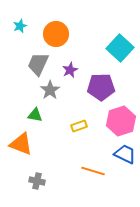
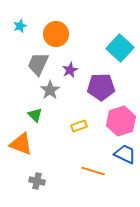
green triangle: rotated 35 degrees clockwise
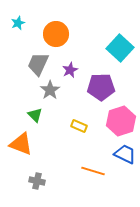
cyan star: moved 2 px left, 3 px up
yellow rectangle: rotated 42 degrees clockwise
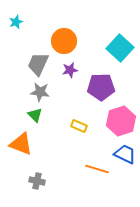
cyan star: moved 2 px left, 1 px up
orange circle: moved 8 px right, 7 px down
purple star: rotated 14 degrees clockwise
gray star: moved 10 px left, 2 px down; rotated 30 degrees counterclockwise
orange line: moved 4 px right, 2 px up
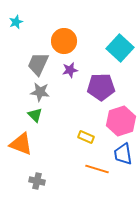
yellow rectangle: moved 7 px right, 11 px down
blue trapezoid: moved 2 px left; rotated 125 degrees counterclockwise
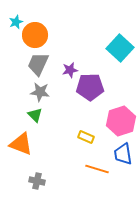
orange circle: moved 29 px left, 6 px up
purple pentagon: moved 11 px left
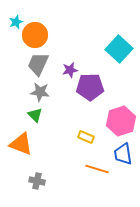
cyan square: moved 1 px left, 1 px down
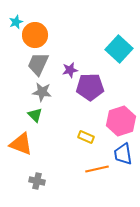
gray star: moved 2 px right
orange line: rotated 30 degrees counterclockwise
